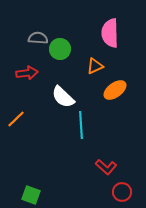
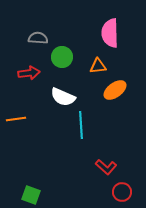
green circle: moved 2 px right, 8 px down
orange triangle: moved 3 px right; rotated 18 degrees clockwise
red arrow: moved 2 px right
white semicircle: rotated 20 degrees counterclockwise
orange line: rotated 36 degrees clockwise
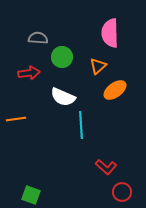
orange triangle: rotated 36 degrees counterclockwise
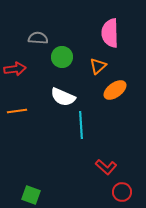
red arrow: moved 14 px left, 4 px up
orange line: moved 1 px right, 8 px up
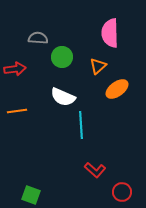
orange ellipse: moved 2 px right, 1 px up
red L-shape: moved 11 px left, 3 px down
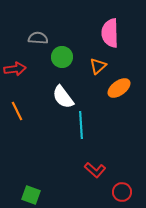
orange ellipse: moved 2 px right, 1 px up
white semicircle: rotated 30 degrees clockwise
orange line: rotated 72 degrees clockwise
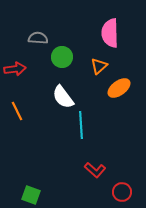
orange triangle: moved 1 px right
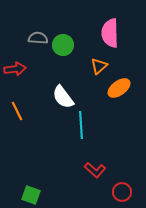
green circle: moved 1 px right, 12 px up
